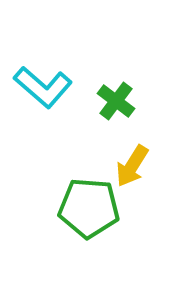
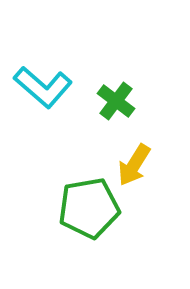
yellow arrow: moved 2 px right, 1 px up
green pentagon: rotated 14 degrees counterclockwise
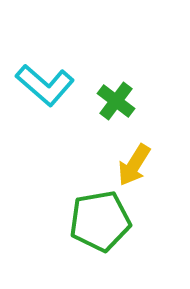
cyan L-shape: moved 2 px right, 2 px up
green pentagon: moved 11 px right, 13 px down
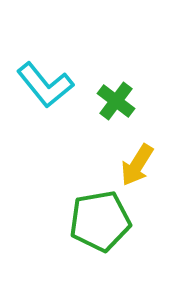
cyan L-shape: rotated 10 degrees clockwise
yellow arrow: moved 3 px right
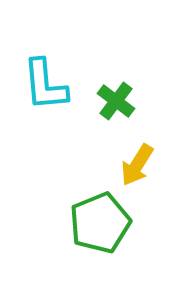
cyan L-shape: rotated 34 degrees clockwise
green pentagon: moved 2 px down; rotated 12 degrees counterclockwise
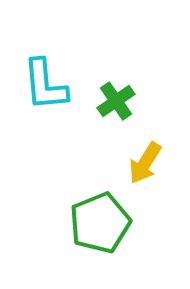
green cross: rotated 18 degrees clockwise
yellow arrow: moved 8 px right, 2 px up
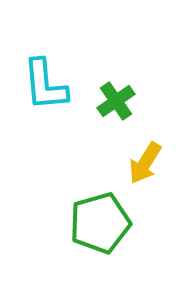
green pentagon: rotated 6 degrees clockwise
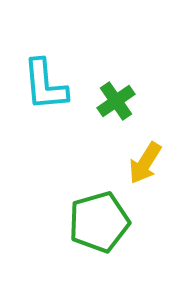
green pentagon: moved 1 px left, 1 px up
